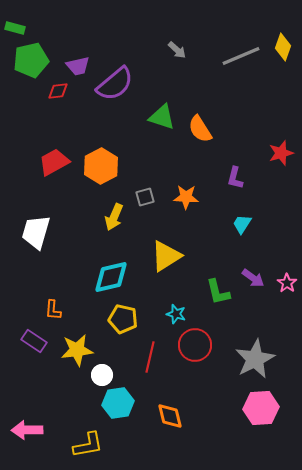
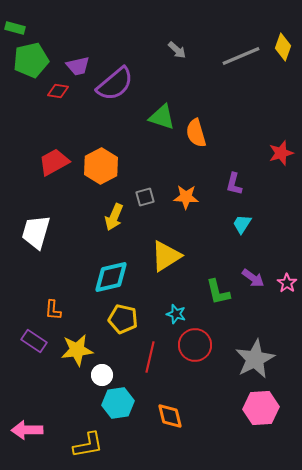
red diamond: rotated 15 degrees clockwise
orange semicircle: moved 4 px left, 4 px down; rotated 16 degrees clockwise
purple L-shape: moved 1 px left, 6 px down
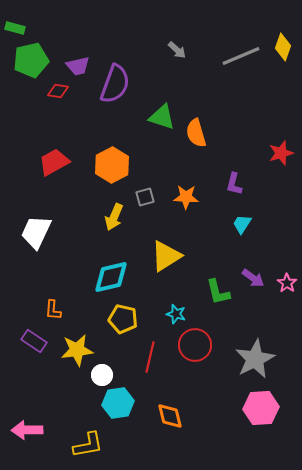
purple semicircle: rotated 30 degrees counterclockwise
orange hexagon: moved 11 px right, 1 px up
white trapezoid: rotated 9 degrees clockwise
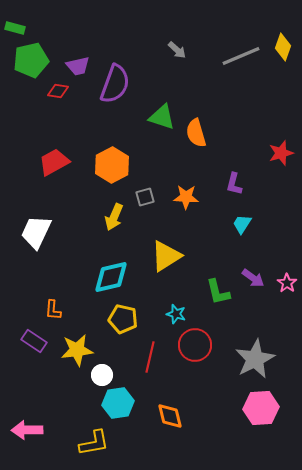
yellow L-shape: moved 6 px right, 2 px up
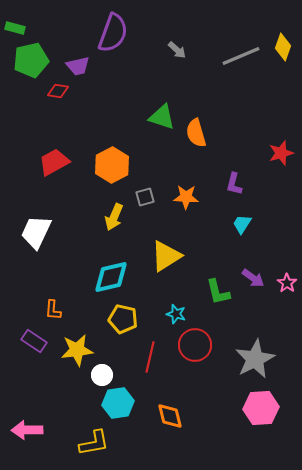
purple semicircle: moved 2 px left, 51 px up
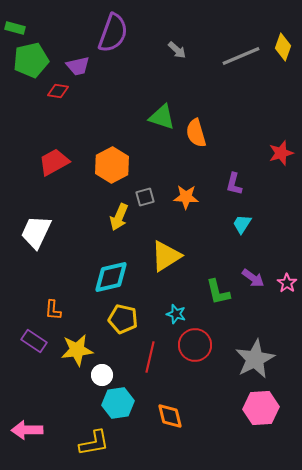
yellow arrow: moved 5 px right
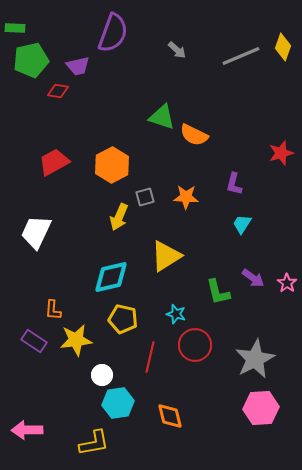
green rectangle: rotated 12 degrees counterclockwise
orange semicircle: moved 2 px left, 2 px down; rotated 48 degrees counterclockwise
yellow star: moved 1 px left, 10 px up
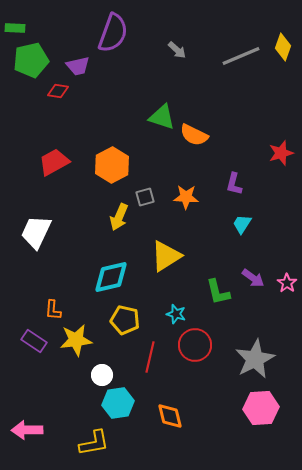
yellow pentagon: moved 2 px right, 1 px down
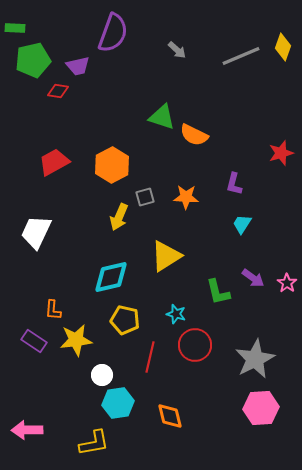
green pentagon: moved 2 px right
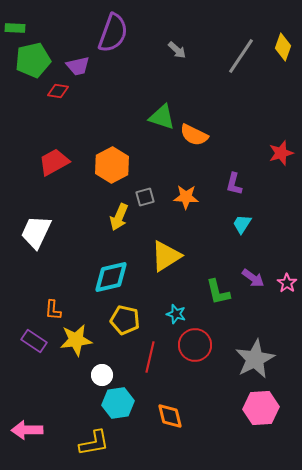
gray line: rotated 33 degrees counterclockwise
